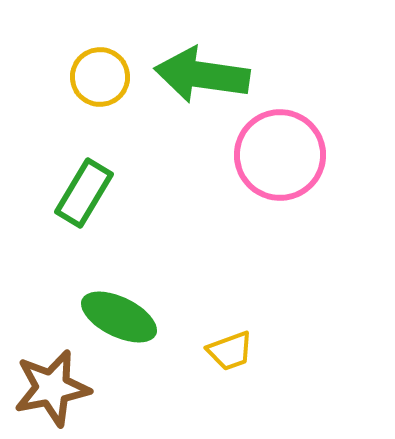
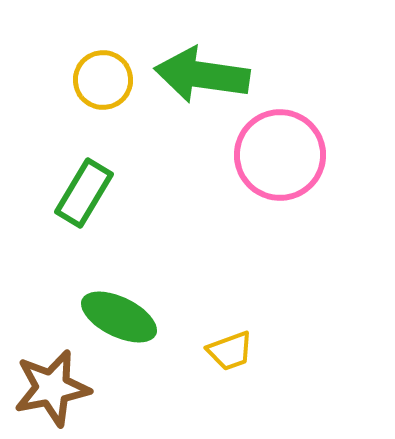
yellow circle: moved 3 px right, 3 px down
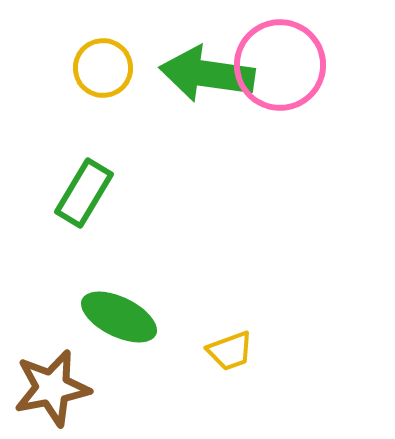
green arrow: moved 5 px right, 1 px up
yellow circle: moved 12 px up
pink circle: moved 90 px up
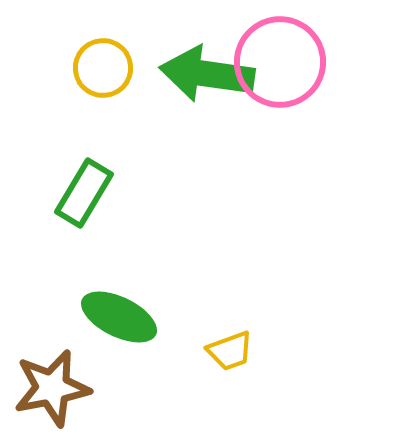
pink circle: moved 3 px up
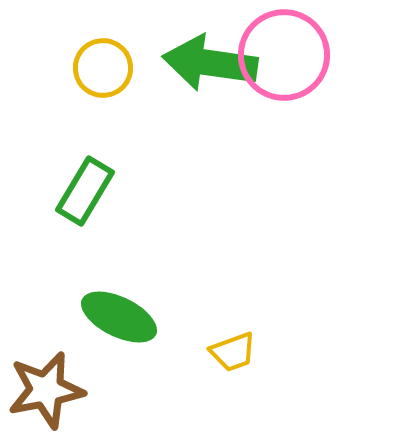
pink circle: moved 4 px right, 7 px up
green arrow: moved 3 px right, 11 px up
green rectangle: moved 1 px right, 2 px up
yellow trapezoid: moved 3 px right, 1 px down
brown star: moved 6 px left, 2 px down
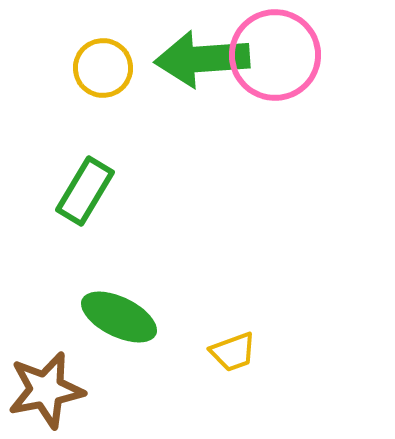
pink circle: moved 9 px left
green arrow: moved 8 px left, 4 px up; rotated 12 degrees counterclockwise
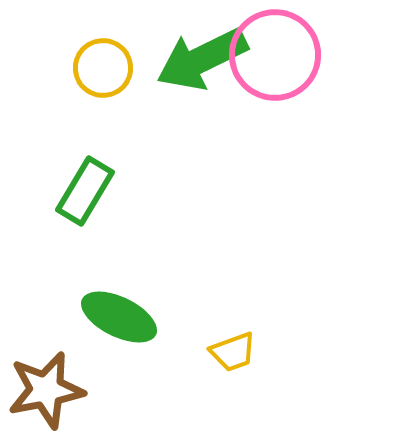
green arrow: rotated 22 degrees counterclockwise
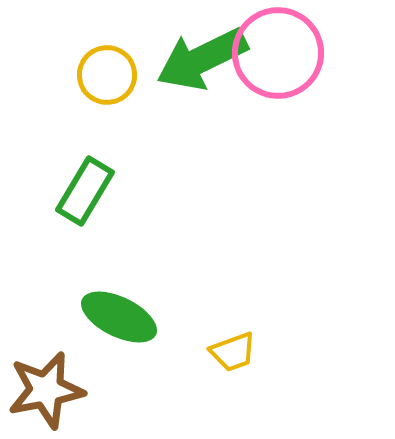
pink circle: moved 3 px right, 2 px up
yellow circle: moved 4 px right, 7 px down
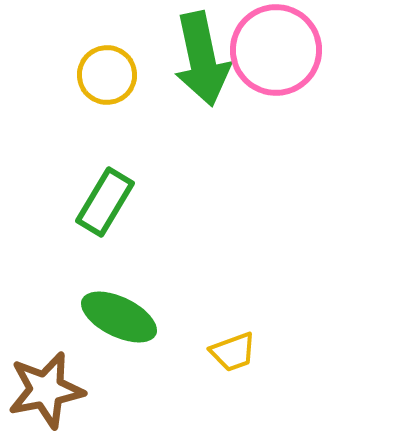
pink circle: moved 2 px left, 3 px up
green arrow: rotated 76 degrees counterclockwise
green rectangle: moved 20 px right, 11 px down
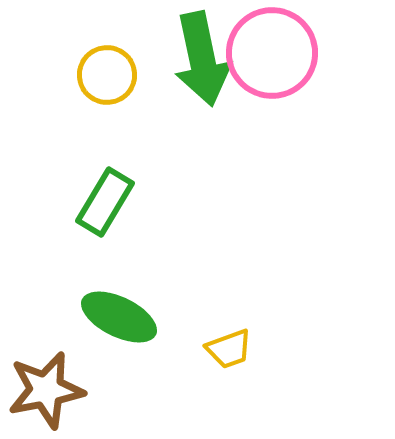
pink circle: moved 4 px left, 3 px down
yellow trapezoid: moved 4 px left, 3 px up
